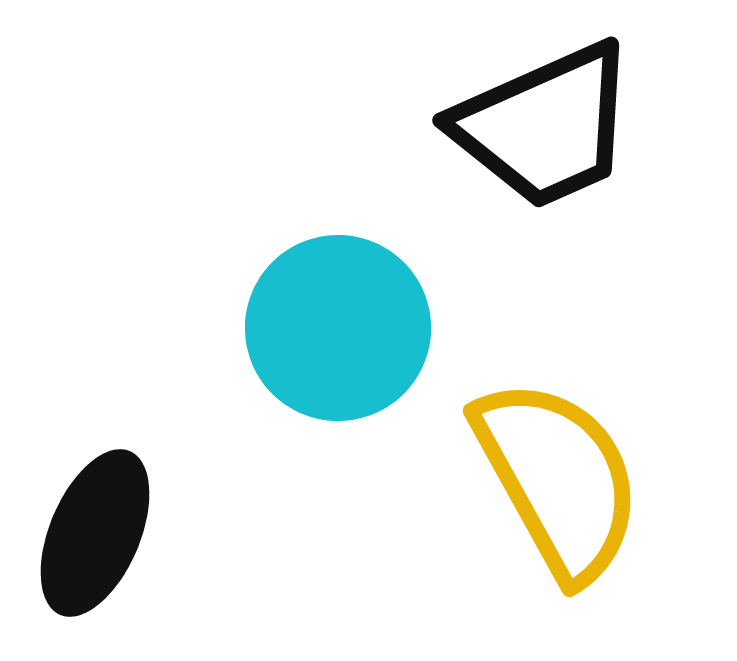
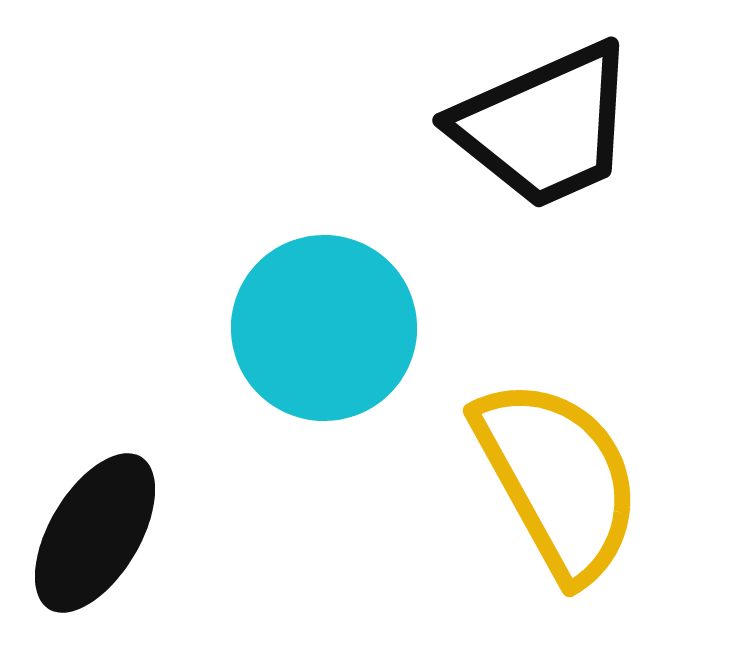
cyan circle: moved 14 px left
black ellipse: rotated 8 degrees clockwise
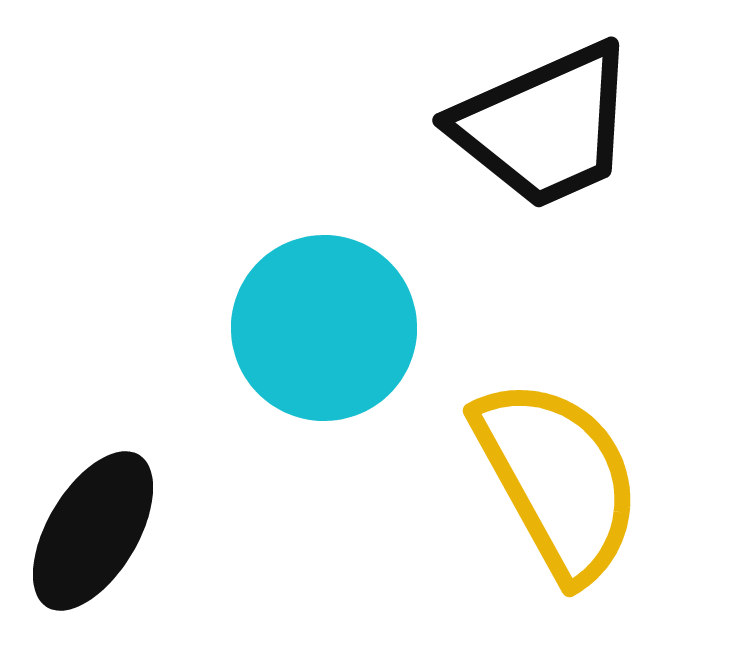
black ellipse: moved 2 px left, 2 px up
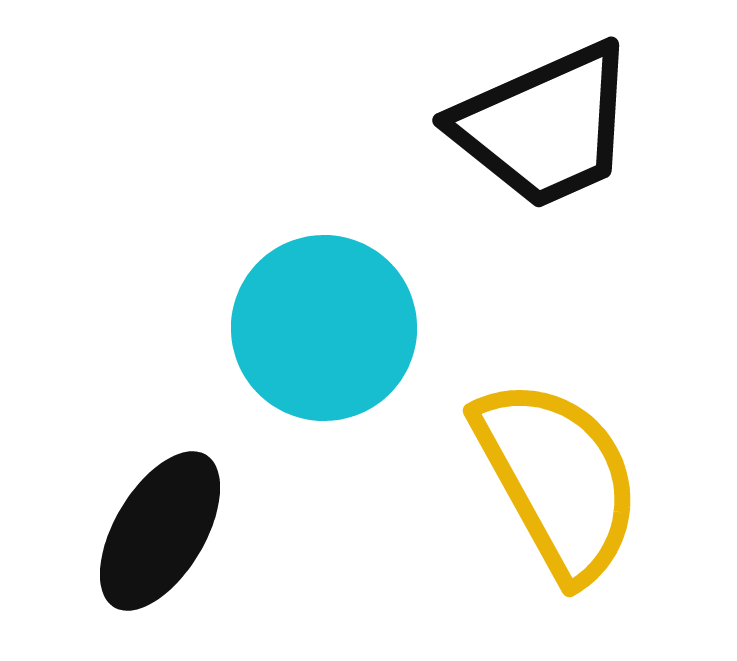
black ellipse: moved 67 px right
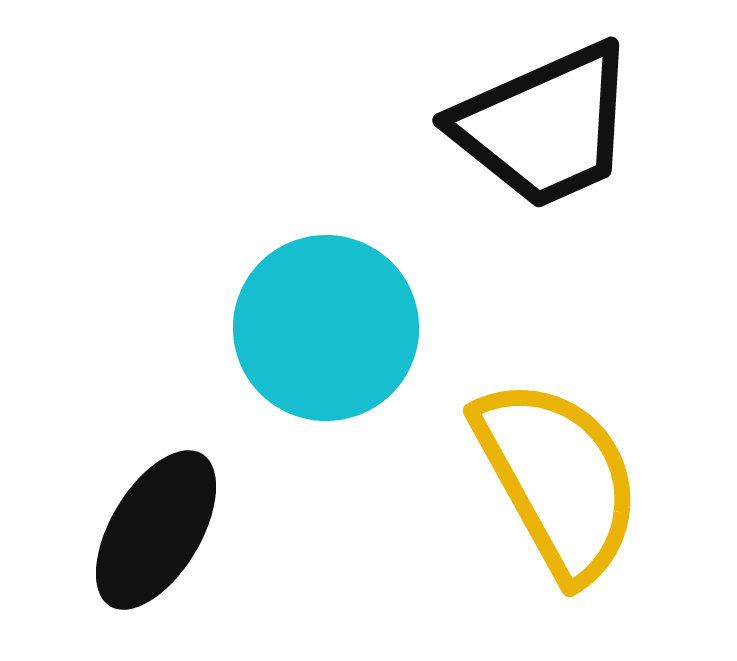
cyan circle: moved 2 px right
black ellipse: moved 4 px left, 1 px up
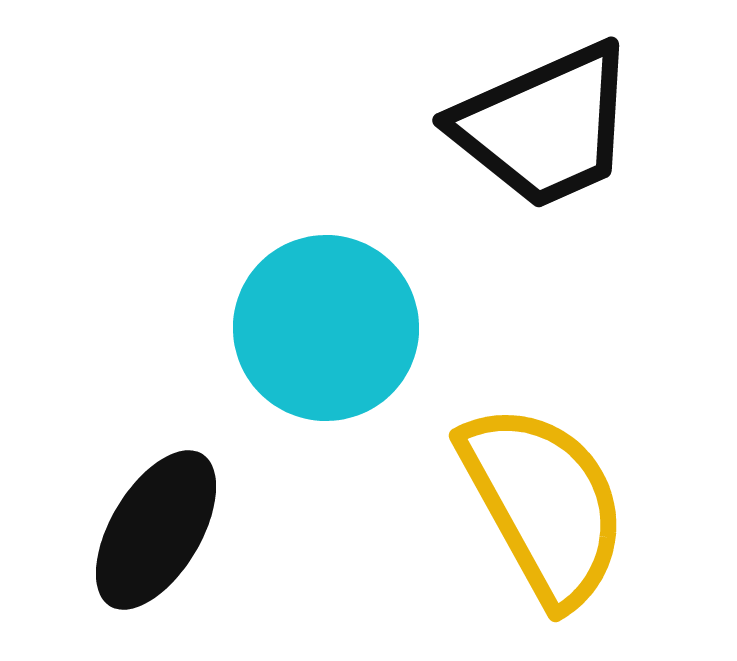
yellow semicircle: moved 14 px left, 25 px down
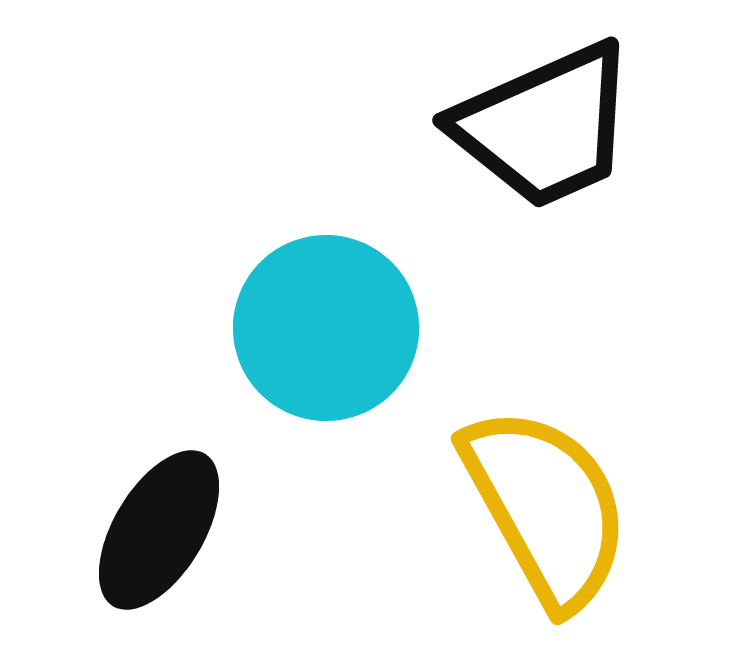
yellow semicircle: moved 2 px right, 3 px down
black ellipse: moved 3 px right
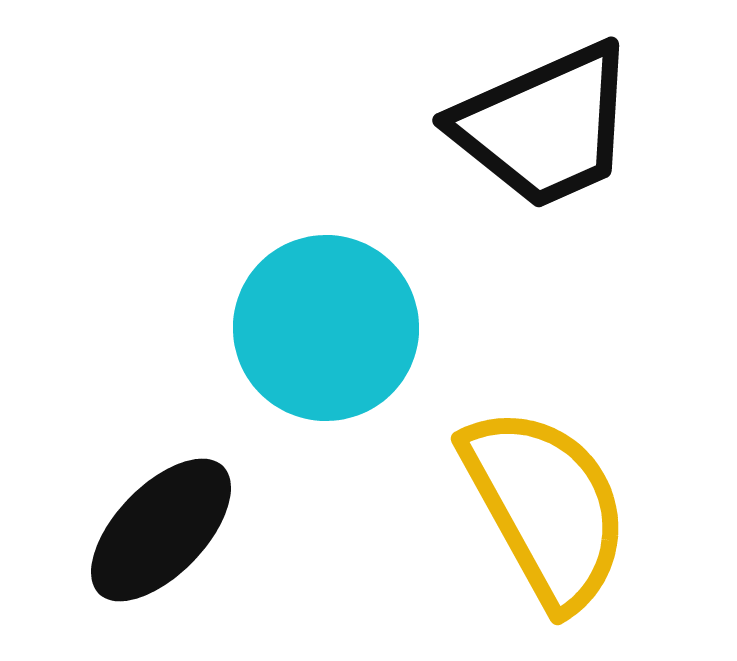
black ellipse: moved 2 px right; rotated 13 degrees clockwise
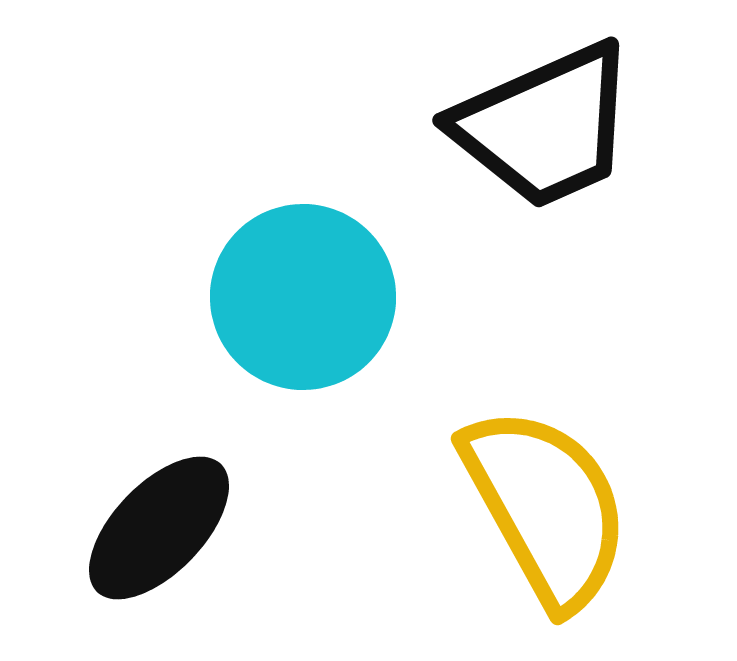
cyan circle: moved 23 px left, 31 px up
black ellipse: moved 2 px left, 2 px up
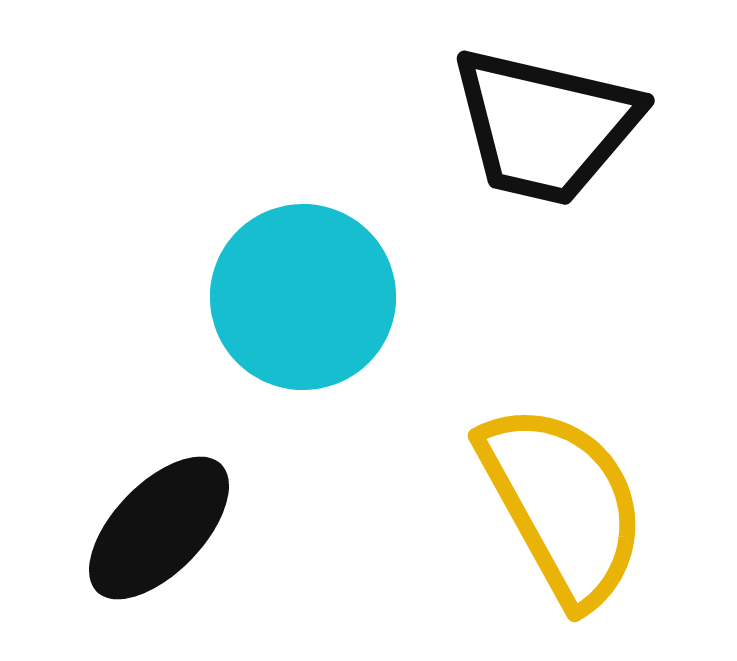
black trapezoid: rotated 37 degrees clockwise
yellow semicircle: moved 17 px right, 3 px up
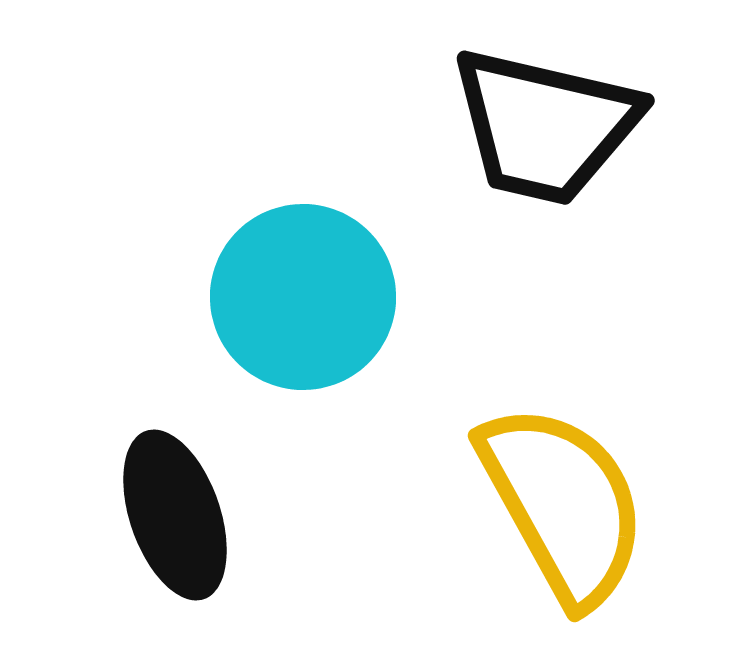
black ellipse: moved 16 px right, 13 px up; rotated 63 degrees counterclockwise
